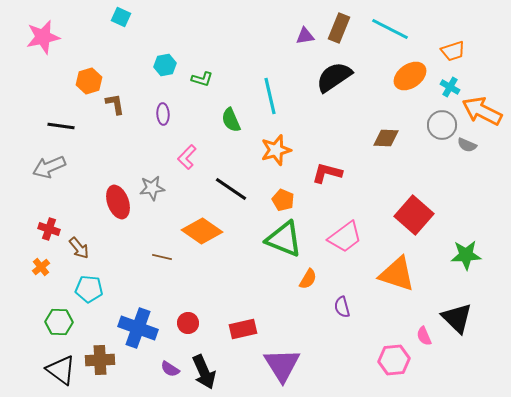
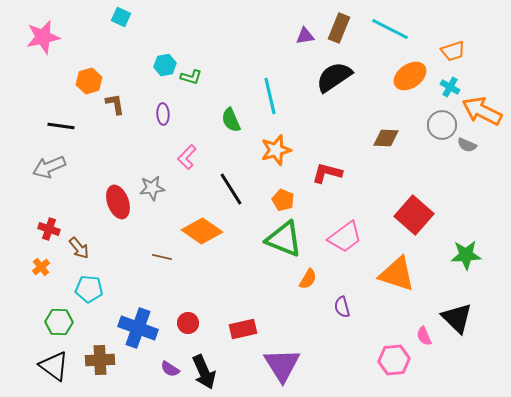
green L-shape at (202, 79): moved 11 px left, 2 px up
black line at (231, 189): rotated 24 degrees clockwise
black triangle at (61, 370): moved 7 px left, 4 px up
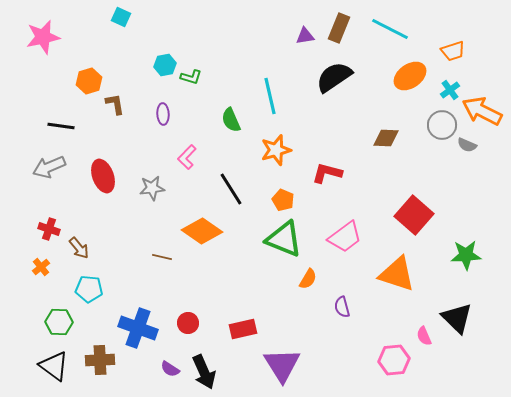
cyan cross at (450, 87): moved 3 px down; rotated 24 degrees clockwise
red ellipse at (118, 202): moved 15 px left, 26 px up
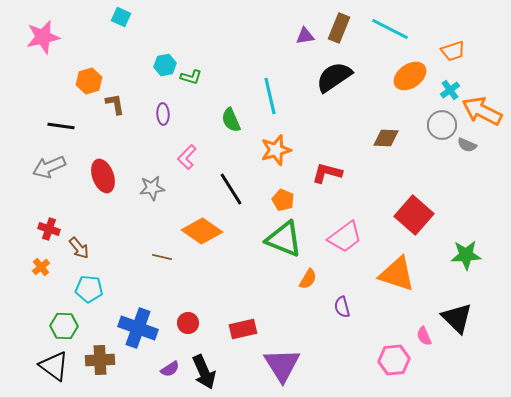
green hexagon at (59, 322): moved 5 px right, 4 px down
purple semicircle at (170, 369): rotated 66 degrees counterclockwise
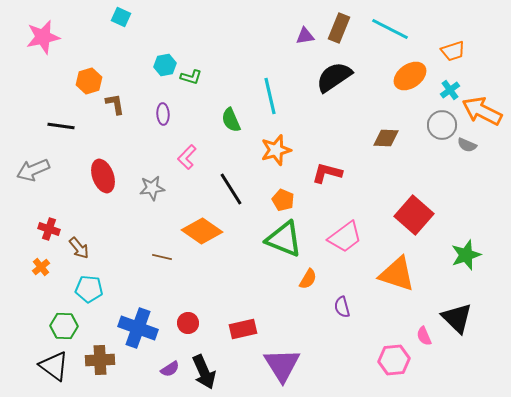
gray arrow at (49, 167): moved 16 px left, 3 px down
green star at (466, 255): rotated 16 degrees counterclockwise
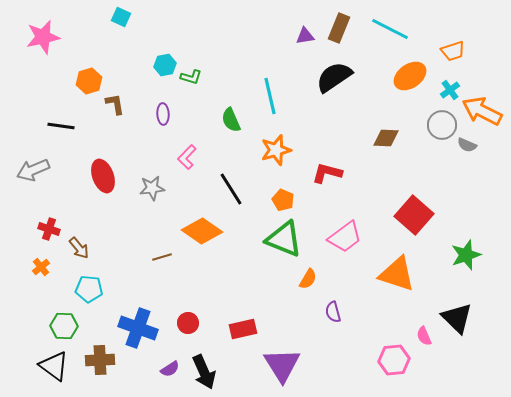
brown line at (162, 257): rotated 30 degrees counterclockwise
purple semicircle at (342, 307): moved 9 px left, 5 px down
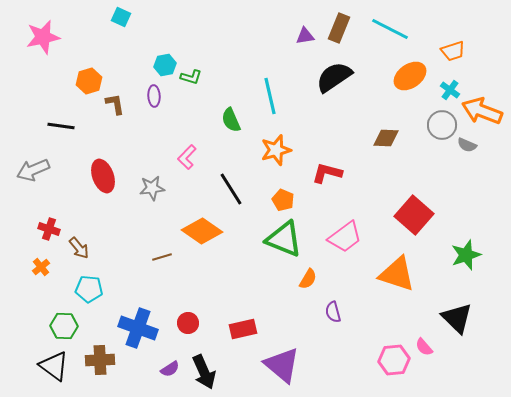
cyan cross at (450, 90): rotated 18 degrees counterclockwise
orange arrow at (482, 111): rotated 6 degrees counterclockwise
purple ellipse at (163, 114): moved 9 px left, 18 px up
pink semicircle at (424, 336): moved 11 px down; rotated 18 degrees counterclockwise
purple triangle at (282, 365): rotated 18 degrees counterclockwise
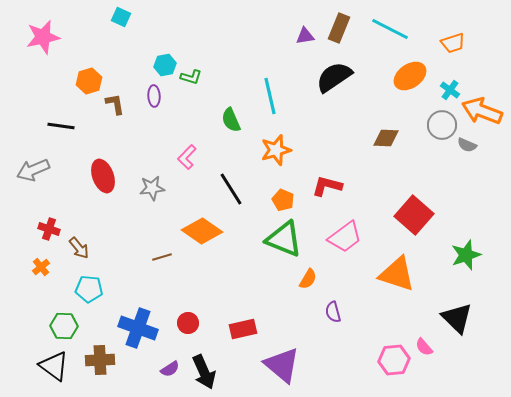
orange trapezoid at (453, 51): moved 8 px up
red L-shape at (327, 173): moved 13 px down
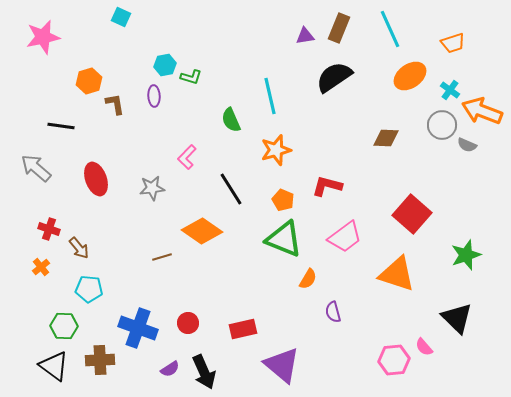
cyan line at (390, 29): rotated 39 degrees clockwise
gray arrow at (33, 170): moved 3 px right, 2 px up; rotated 64 degrees clockwise
red ellipse at (103, 176): moved 7 px left, 3 px down
red square at (414, 215): moved 2 px left, 1 px up
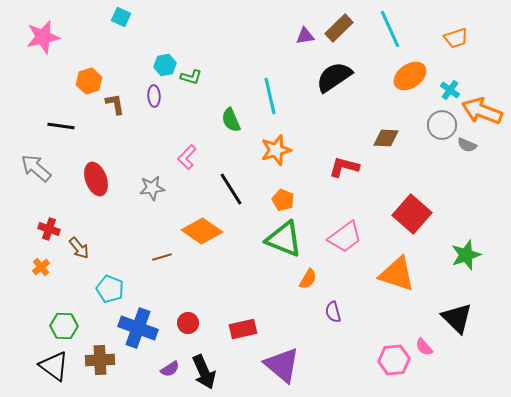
brown rectangle at (339, 28): rotated 24 degrees clockwise
orange trapezoid at (453, 43): moved 3 px right, 5 px up
red L-shape at (327, 186): moved 17 px right, 19 px up
cyan pentagon at (89, 289): moved 21 px right; rotated 16 degrees clockwise
